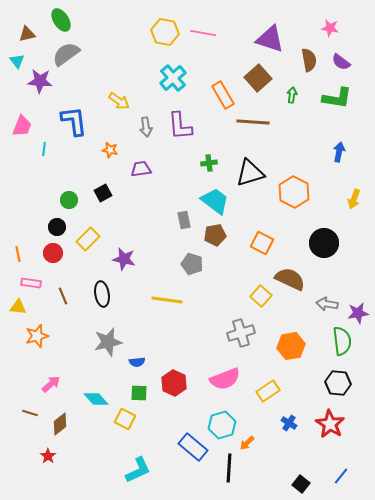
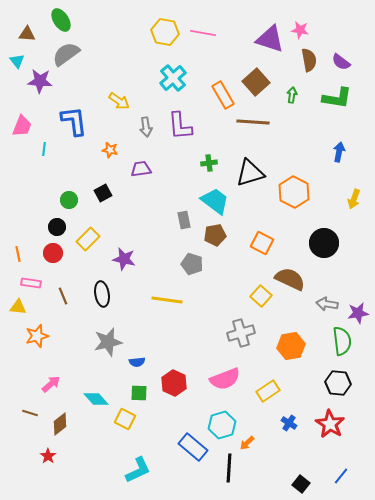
pink star at (330, 28): moved 30 px left, 2 px down
brown triangle at (27, 34): rotated 18 degrees clockwise
brown square at (258, 78): moved 2 px left, 4 px down
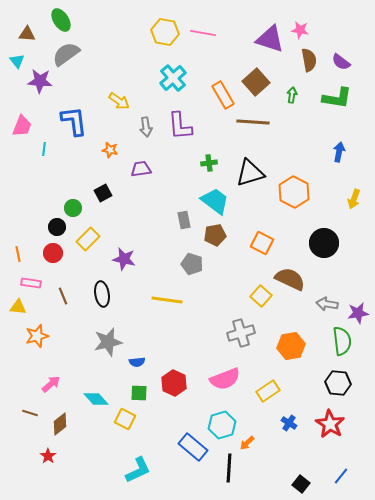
green circle at (69, 200): moved 4 px right, 8 px down
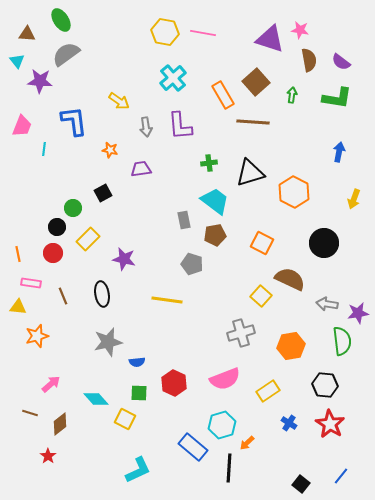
black hexagon at (338, 383): moved 13 px left, 2 px down
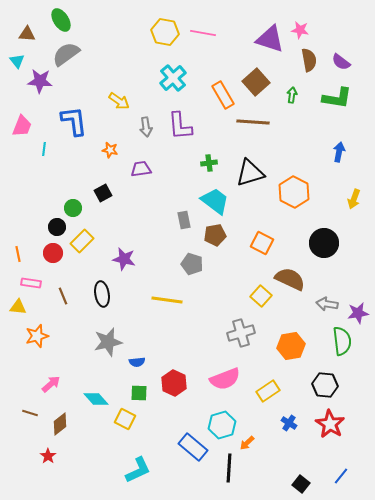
yellow rectangle at (88, 239): moved 6 px left, 2 px down
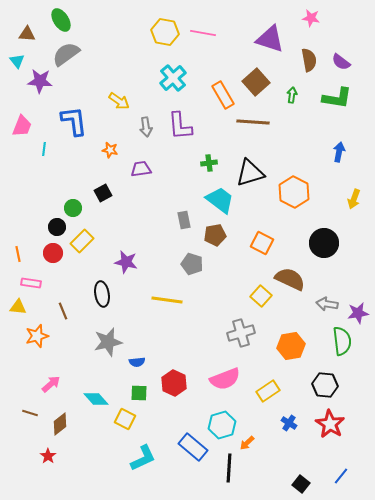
pink star at (300, 30): moved 11 px right, 12 px up
cyan trapezoid at (215, 201): moved 5 px right, 1 px up
purple star at (124, 259): moved 2 px right, 3 px down
brown line at (63, 296): moved 15 px down
cyan L-shape at (138, 470): moved 5 px right, 12 px up
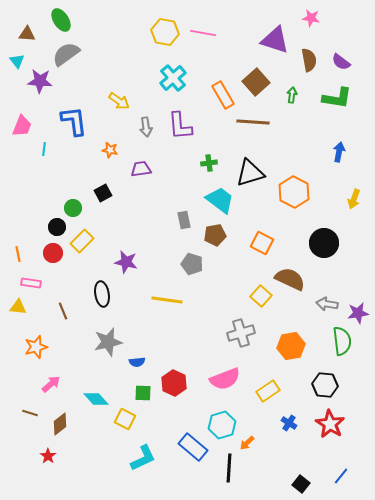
purple triangle at (270, 39): moved 5 px right, 1 px down
orange star at (37, 336): moved 1 px left, 11 px down
green square at (139, 393): moved 4 px right
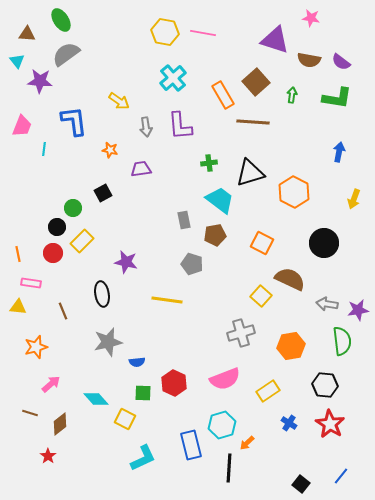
brown semicircle at (309, 60): rotated 110 degrees clockwise
purple star at (358, 313): moved 3 px up
blue rectangle at (193, 447): moved 2 px left, 2 px up; rotated 36 degrees clockwise
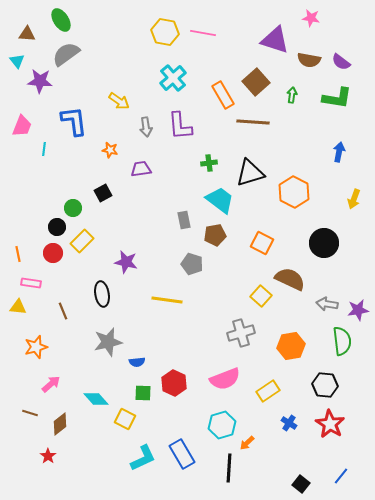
blue rectangle at (191, 445): moved 9 px left, 9 px down; rotated 16 degrees counterclockwise
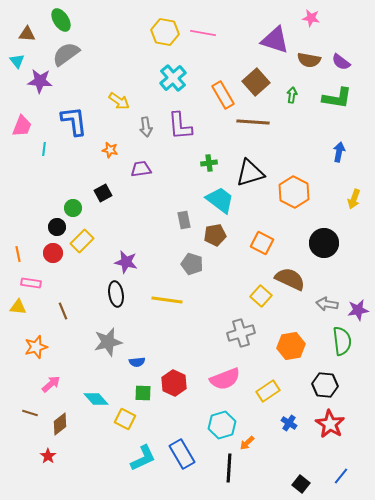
black ellipse at (102, 294): moved 14 px right
